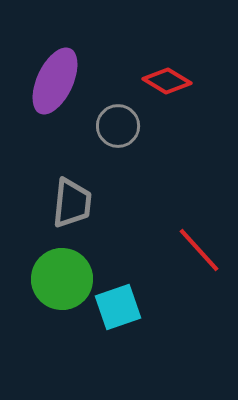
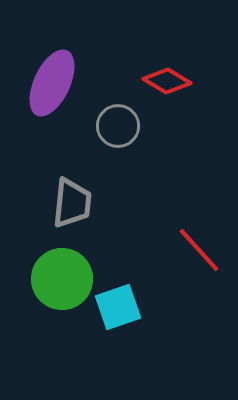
purple ellipse: moved 3 px left, 2 px down
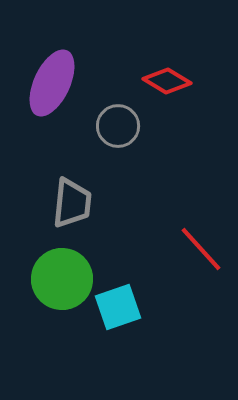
red line: moved 2 px right, 1 px up
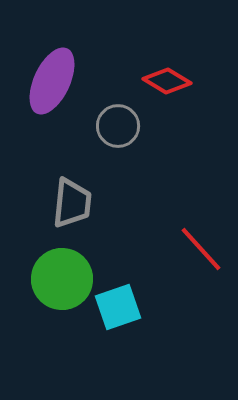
purple ellipse: moved 2 px up
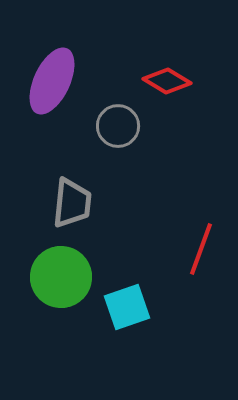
red line: rotated 62 degrees clockwise
green circle: moved 1 px left, 2 px up
cyan square: moved 9 px right
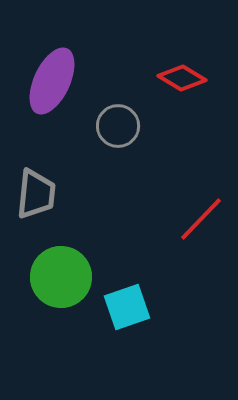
red diamond: moved 15 px right, 3 px up
gray trapezoid: moved 36 px left, 9 px up
red line: moved 30 px up; rotated 24 degrees clockwise
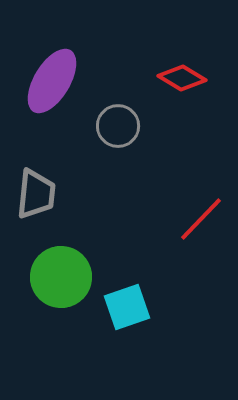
purple ellipse: rotated 6 degrees clockwise
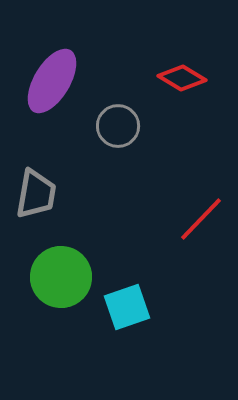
gray trapezoid: rotated 4 degrees clockwise
